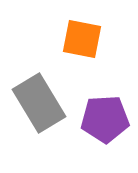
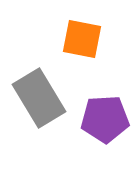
gray rectangle: moved 5 px up
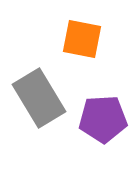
purple pentagon: moved 2 px left
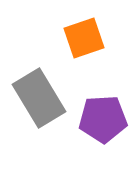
orange square: moved 2 px right, 1 px up; rotated 30 degrees counterclockwise
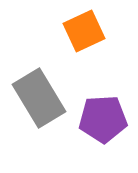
orange square: moved 7 px up; rotated 6 degrees counterclockwise
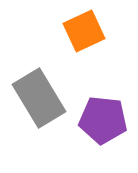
purple pentagon: moved 1 px down; rotated 9 degrees clockwise
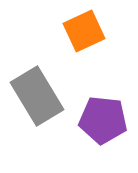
gray rectangle: moved 2 px left, 2 px up
